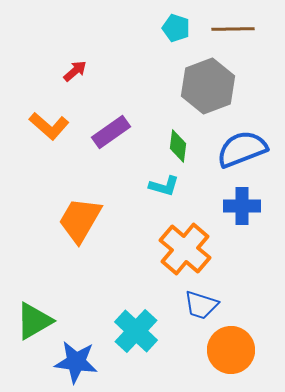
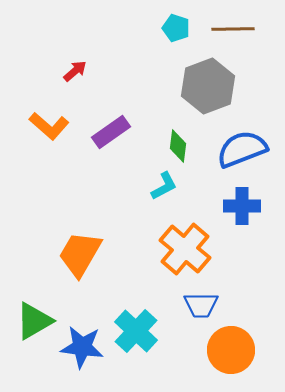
cyan L-shape: rotated 44 degrees counterclockwise
orange trapezoid: moved 34 px down
blue trapezoid: rotated 18 degrees counterclockwise
blue star: moved 6 px right, 15 px up
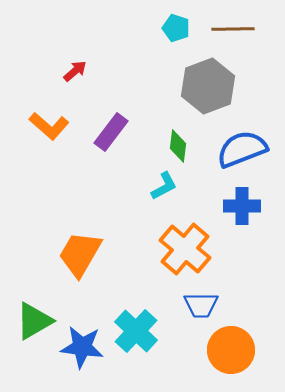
purple rectangle: rotated 18 degrees counterclockwise
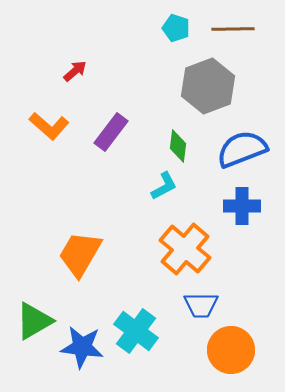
cyan cross: rotated 6 degrees counterclockwise
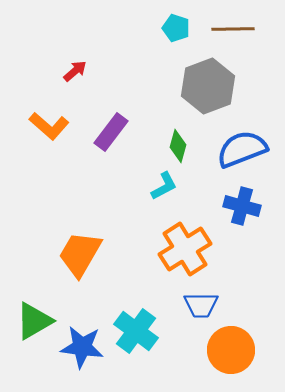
green diamond: rotated 8 degrees clockwise
blue cross: rotated 15 degrees clockwise
orange cross: rotated 18 degrees clockwise
